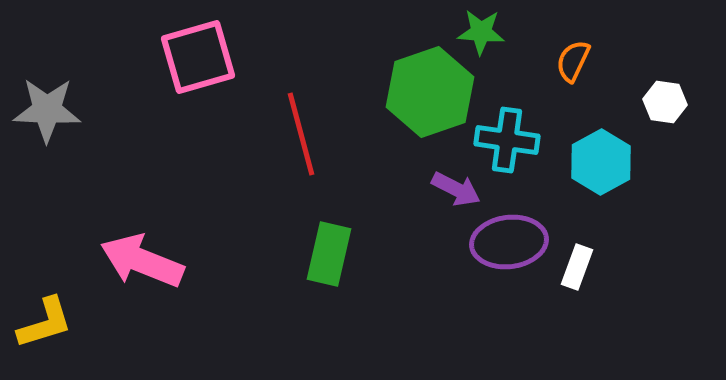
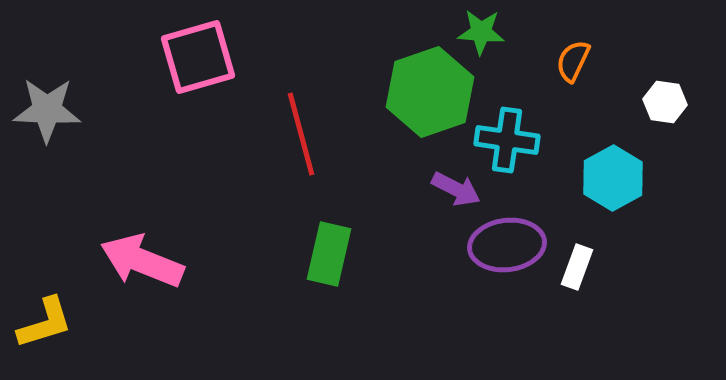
cyan hexagon: moved 12 px right, 16 px down
purple ellipse: moved 2 px left, 3 px down
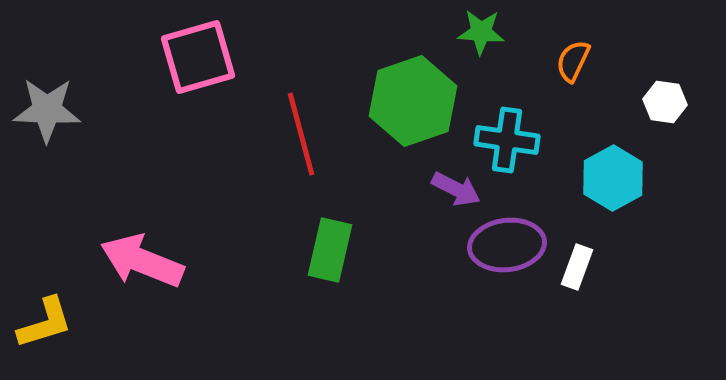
green hexagon: moved 17 px left, 9 px down
green rectangle: moved 1 px right, 4 px up
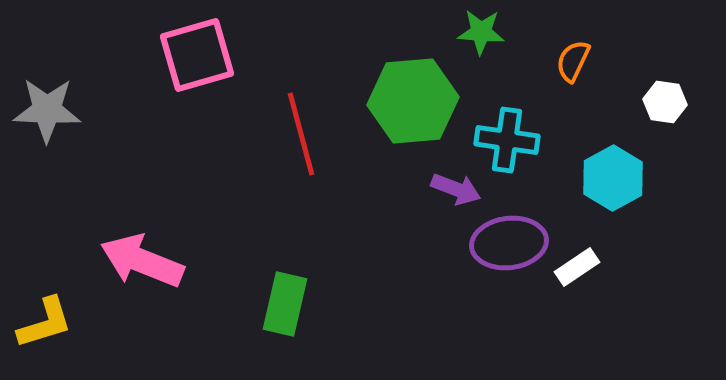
pink square: moved 1 px left, 2 px up
green hexagon: rotated 14 degrees clockwise
purple arrow: rotated 6 degrees counterclockwise
purple ellipse: moved 2 px right, 2 px up
green rectangle: moved 45 px left, 54 px down
white rectangle: rotated 36 degrees clockwise
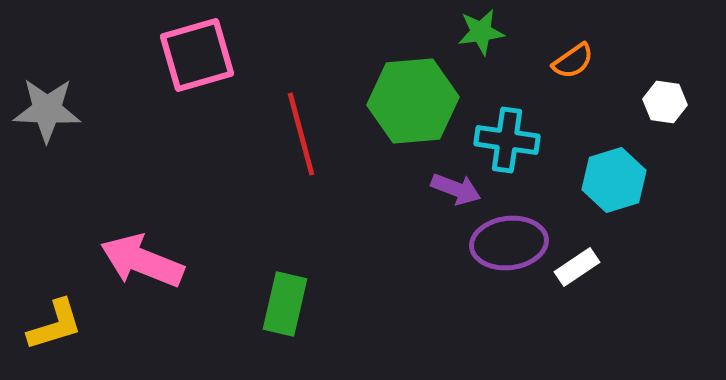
green star: rotated 12 degrees counterclockwise
orange semicircle: rotated 150 degrees counterclockwise
cyan hexagon: moved 1 px right, 2 px down; rotated 12 degrees clockwise
yellow L-shape: moved 10 px right, 2 px down
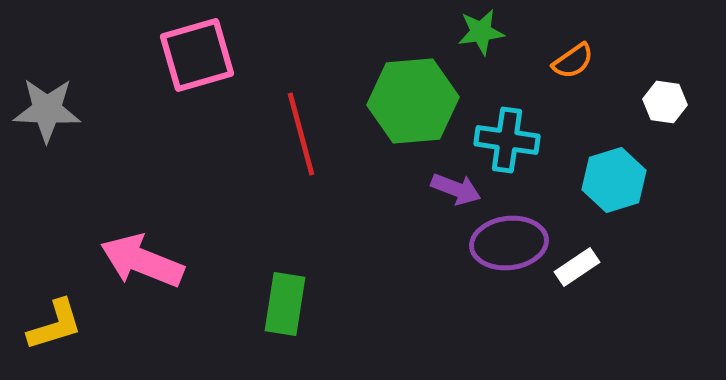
green rectangle: rotated 4 degrees counterclockwise
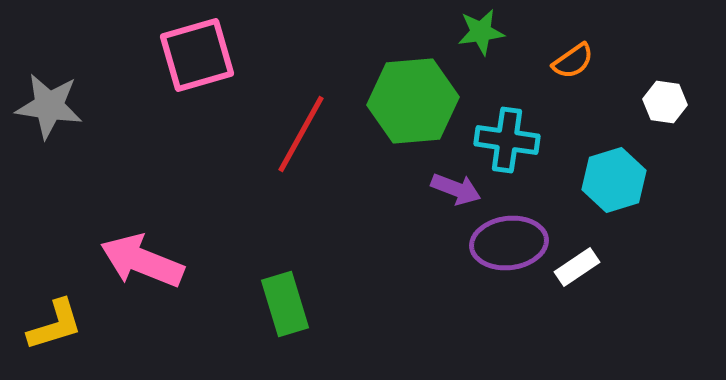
gray star: moved 2 px right, 4 px up; rotated 6 degrees clockwise
red line: rotated 44 degrees clockwise
green rectangle: rotated 26 degrees counterclockwise
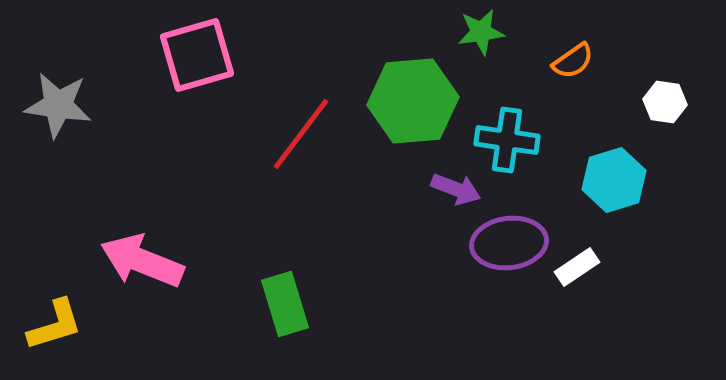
gray star: moved 9 px right, 1 px up
red line: rotated 8 degrees clockwise
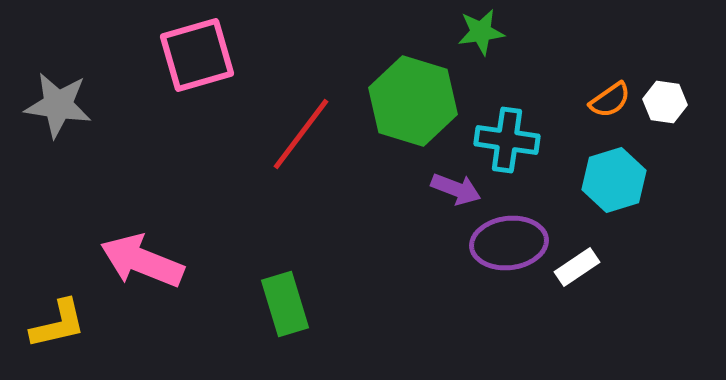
orange semicircle: moved 37 px right, 39 px down
green hexagon: rotated 22 degrees clockwise
yellow L-shape: moved 3 px right, 1 px up; rotated 4 degrees clockwise
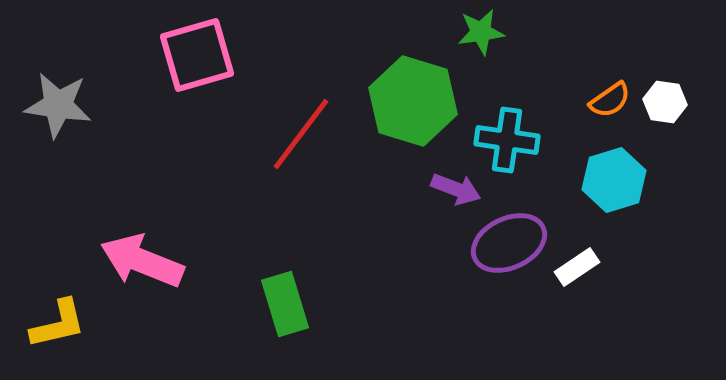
purple ellipse: rotated 18 degrees counterclockwise
